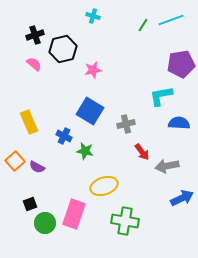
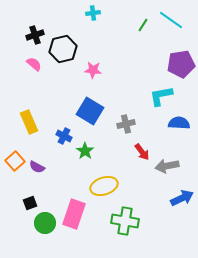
cyan cross: moved 3 px up; rotated 24 degrees counterclockwise
cyan line: rotated 55 degrees clockwise
pink star: rotated 18 degrees clockwise
green star: rotated 24 degrees clockwise
black square: moved 1 px up
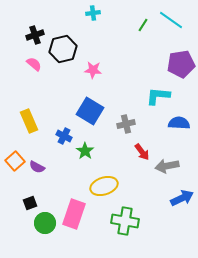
cyan L-shape: moved 3 px left; rotated 15 degrees clockwise
yellow rectangle: moved 1 px up
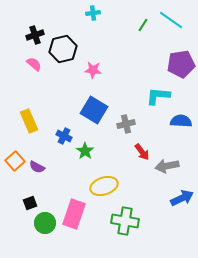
blue square: moved 4 px right, 1 px up
blue semicircle: moved 2 px right, 2 px up
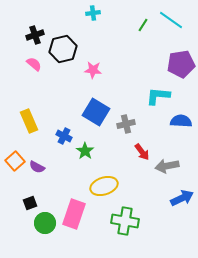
blue square: moved 2 px right, 2 px down
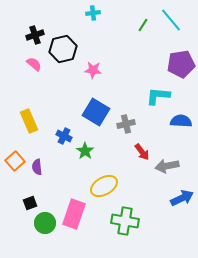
cyan line: rotated 15 degrees clockwise
purple semicircle: rotated 56 degrees clockwise
yellow ellipse: rotated 12 degrees counterclockwise
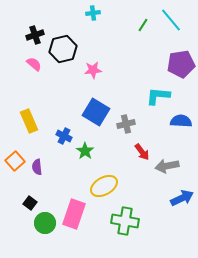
pink star: rotated 12 degrees counterclockwise
black square: rotated 32 degrees counterclockwise
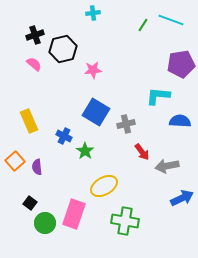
cyan line: rotated 30 degrees counterclockwise
blue semicircle: moved 1 px left
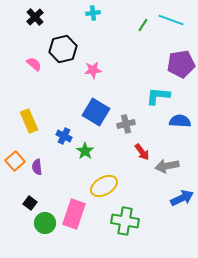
black cross: moved 18 px up; rotated 24 degrees counterclockwise
